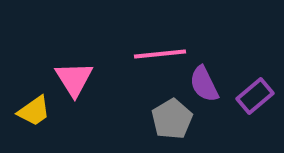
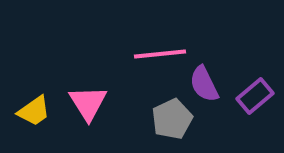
pink triangle: moved 14 px right, 24 px down
gray pentagon: rotated 6 degrees clockwise
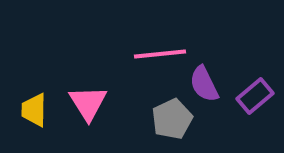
yellow trapezoid: moved 1 px up; rotated 126 degrees clockwise
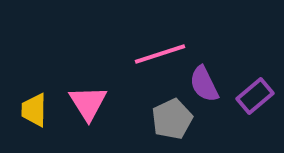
pink line: rotated 12 degrees counterclockwise
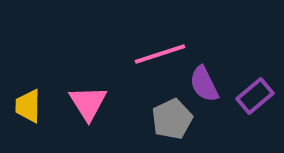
yellow trapezoid: moved 6 px left, 4 px up
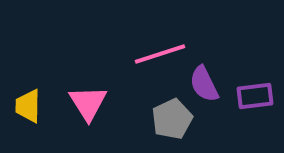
purple rectangle: rotated 33 degrees clockwise
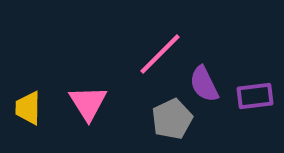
pink line: rotated 27 degrees counterclockwise
yellow trapezoid: moved 2 px down
